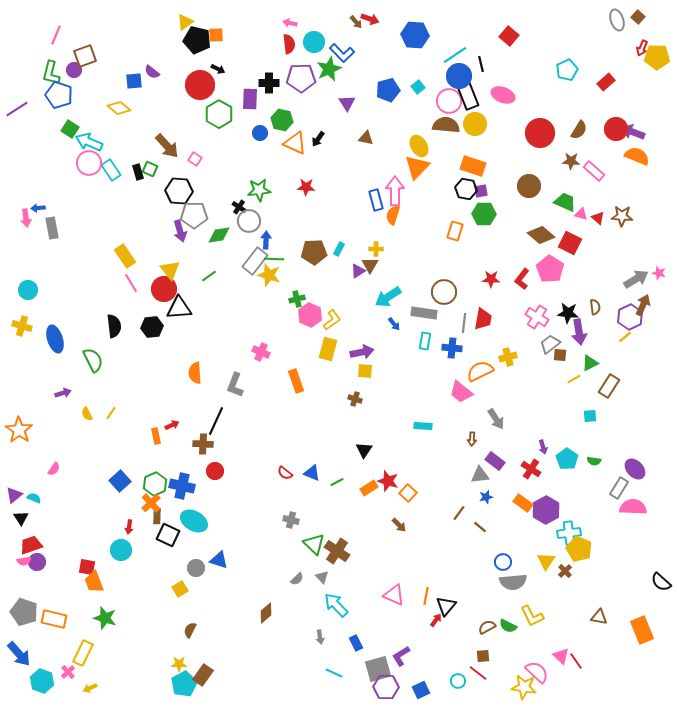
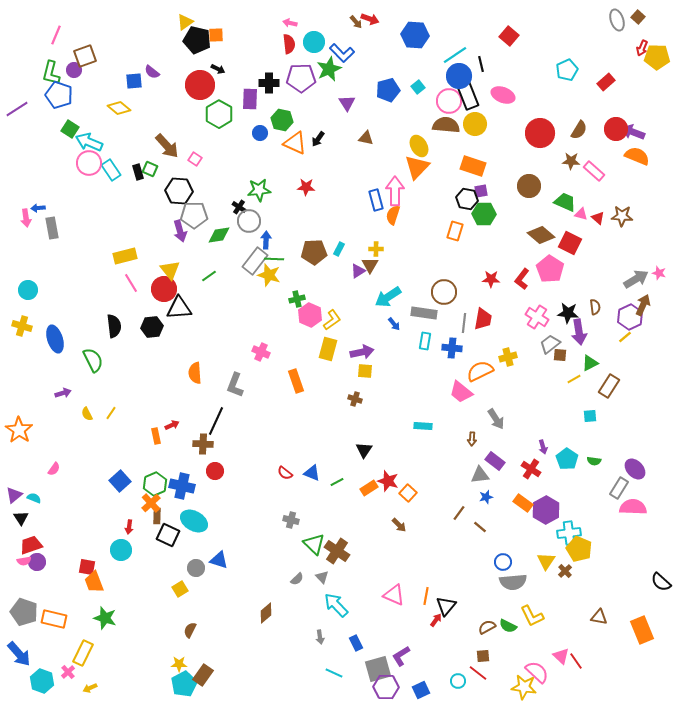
black hexagon at (466, 189): moved 1 px right, 10 px down
yellow rectangle at (125, 256): rotated 70 degrees counterclockwise
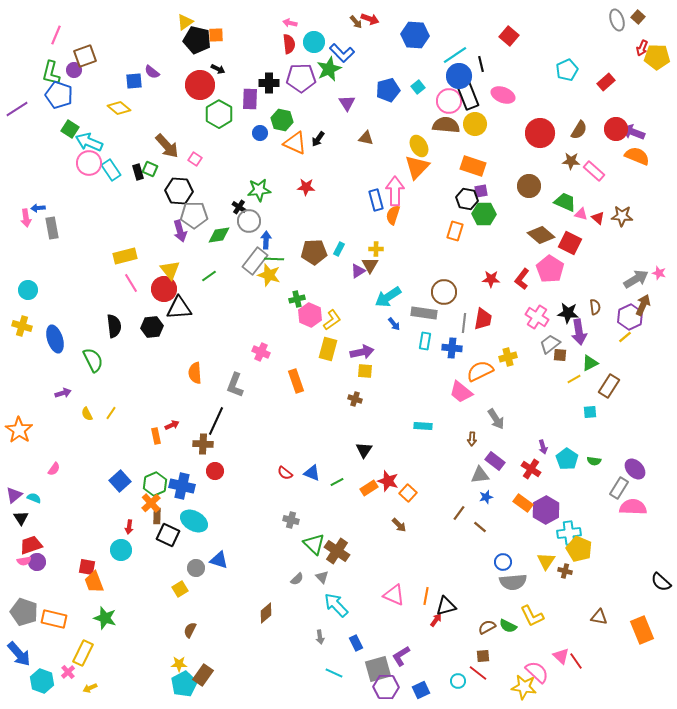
cyan square at (590, 416): moved 4 px up
brown cross at (565, 571): rotated 32 degrees counterclockwise
black triangle at (446, 606): rotated 35 degrees clockwise
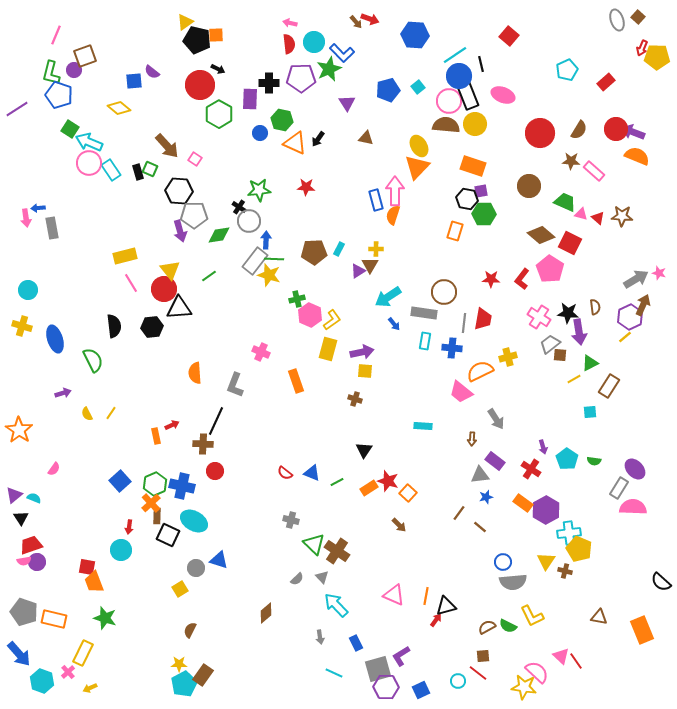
pink cross at (537, 317): moved 2 px right
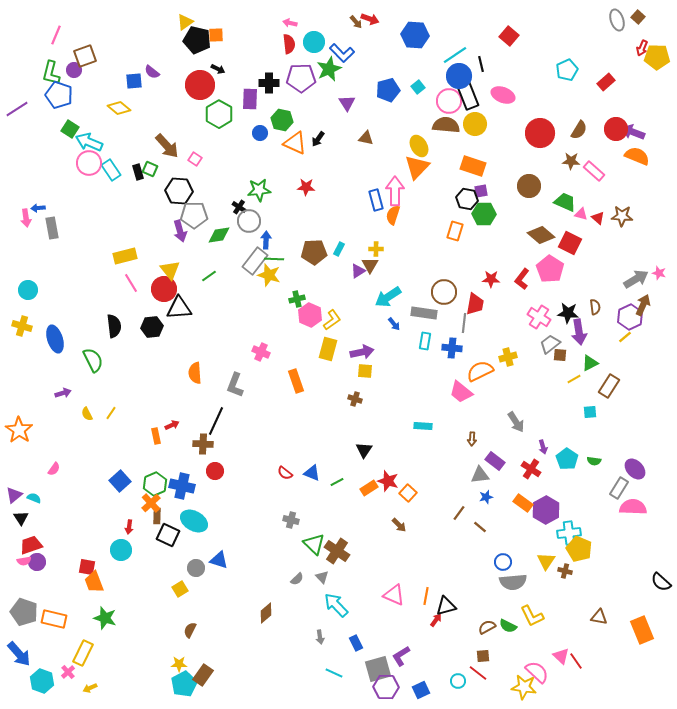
red trapezoid at (483, 319): moved 8 px left, 15 px up
gray arrow at (496, 419): moved 20 px right, 3 px down
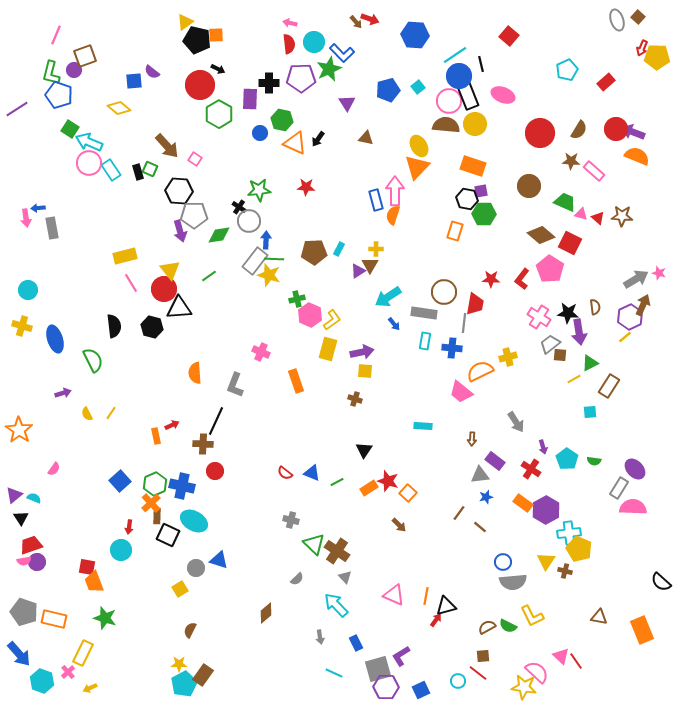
black hexagon at (152, 327): rotated 20 degrees clockwise
gray triangle at (322, 577): moved 23 px right
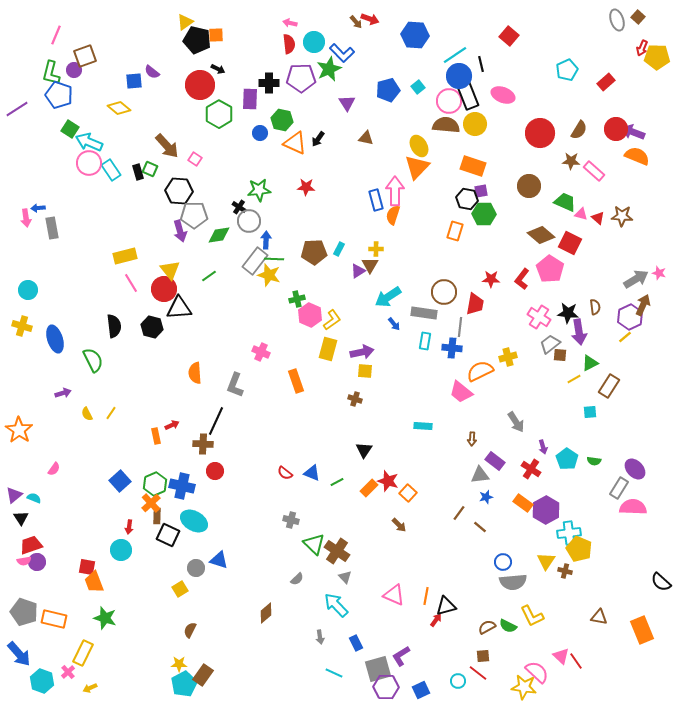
gray line at (464, 323): moved 4 px left, 4 px down
orange rectangle at (369, 488): rotated 12 degrees counterclockwise
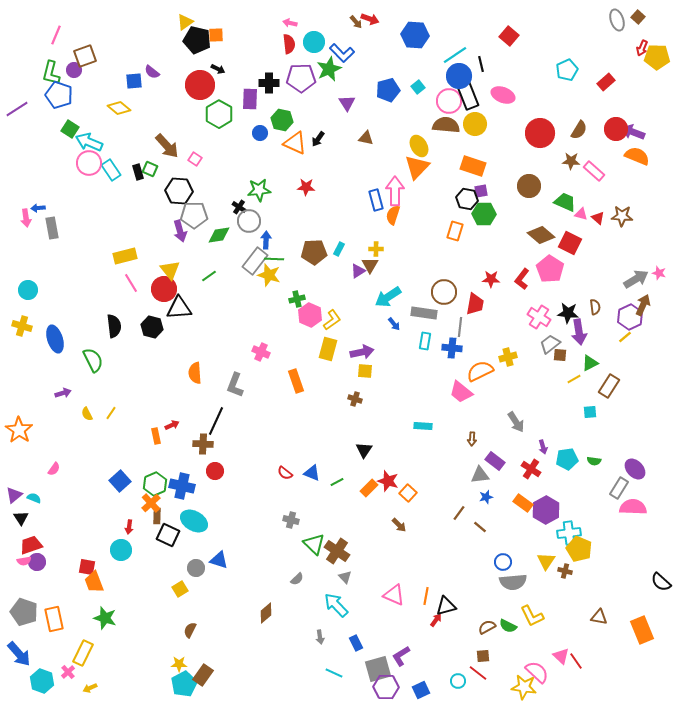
cyan pentagon at (567, 459): rotated 30 degrees clockwise
orange rectangle at (54, 619): rotated 65 degrees clockwise
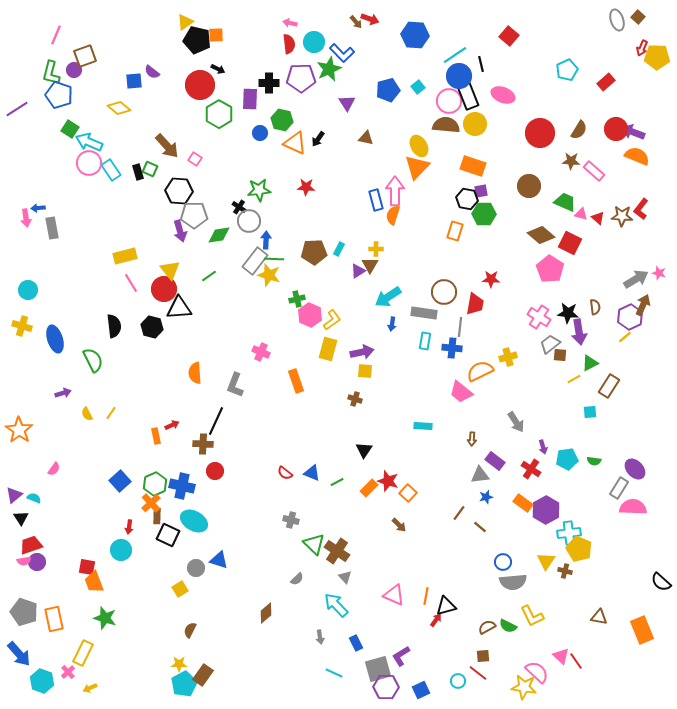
red L-shape at (522, 279): moved 119 px right, 70 px up
blue arrow at (394, 324): moved 2 px left; rotated 48 degrees clockwise
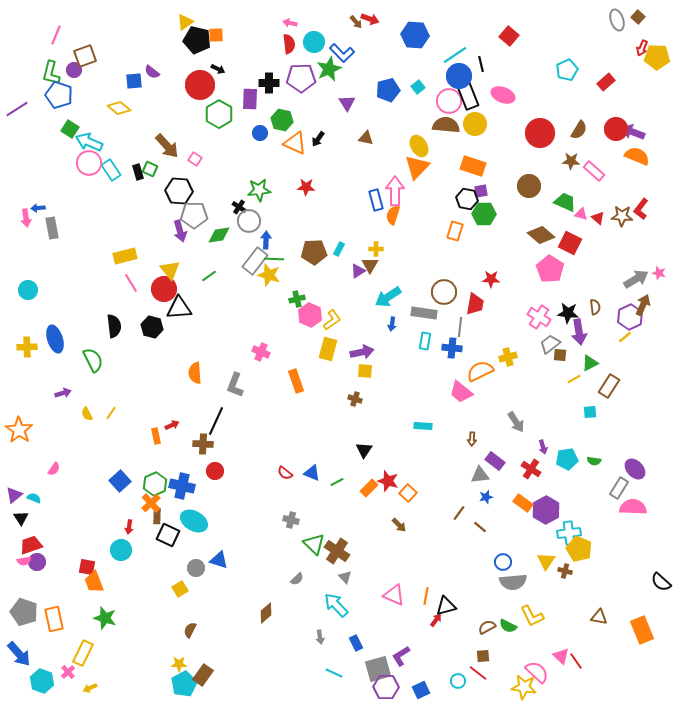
yellow cross at (22, 326): moved 5 px right, 21 px down; rotated 18 degrees counterclockwise
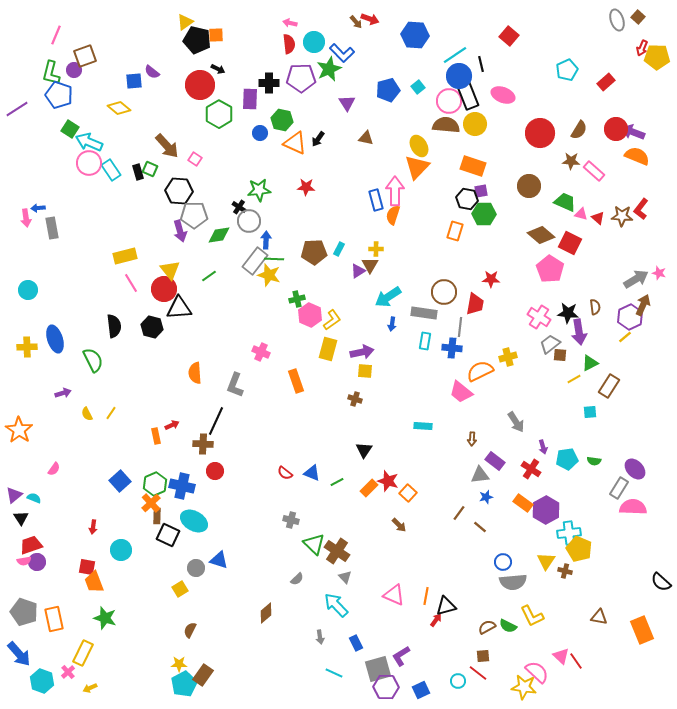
red arrow at (129, 527): moved 36 px left
